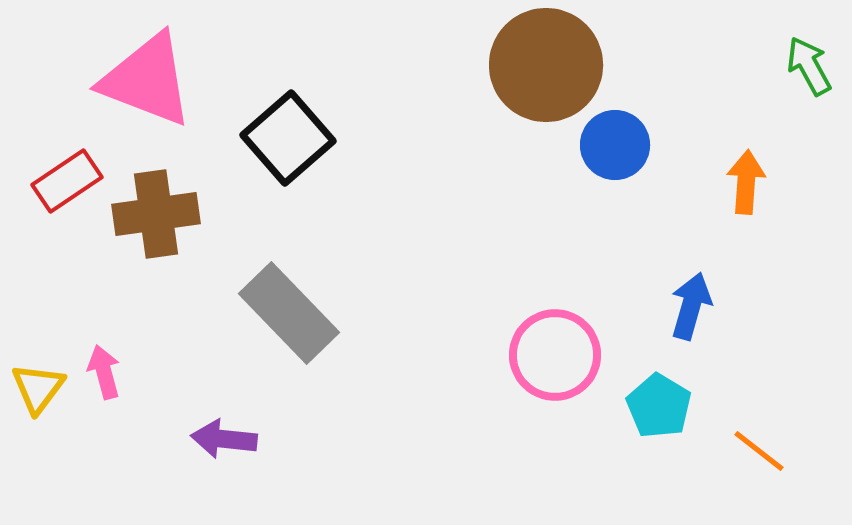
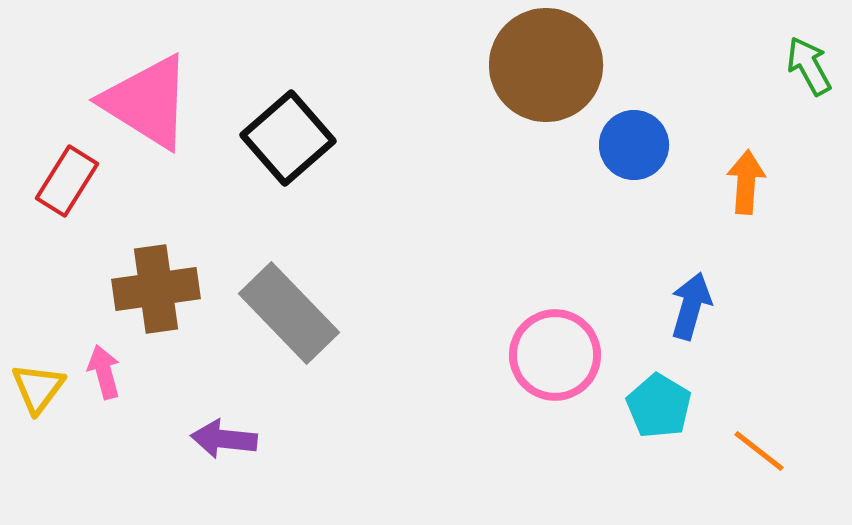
pink triangle: moved 22 px down; rotated 11 degrees clockwise
blue circle: moved 19 px right
red rectangle: rotated 24 degrees counterclockwise
brown cross: moved 75 px down
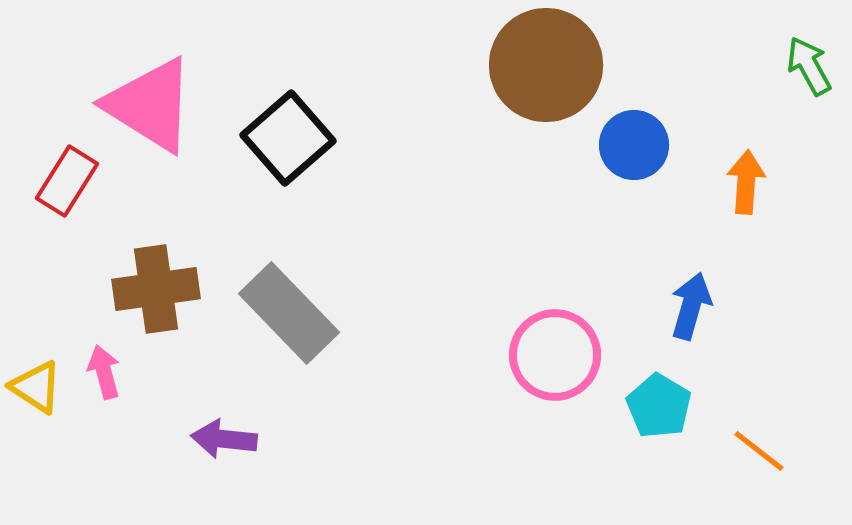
pink triangle: moved 3 px right, 3 px down
yellow triangle: moved 2 px left, 1 px up; rotated 34 degrees counterclockwise
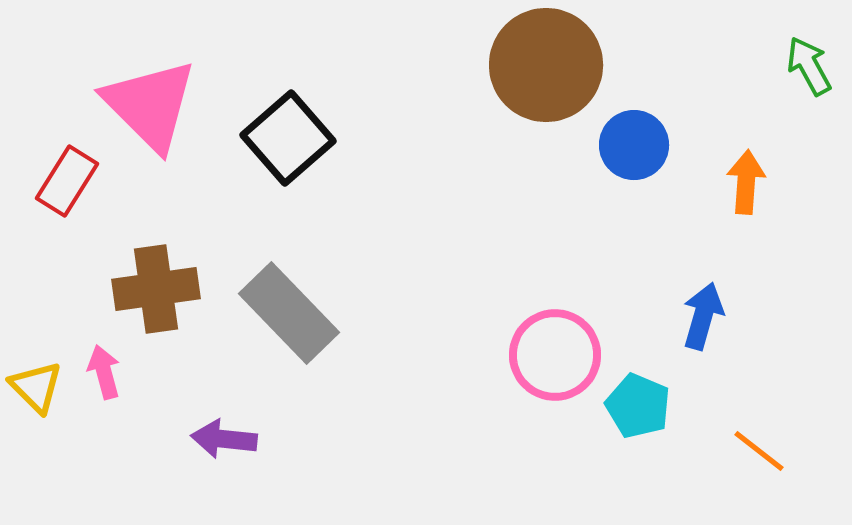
pink triangle: rotated 13 degrees clockwise
blue arrow: moved 12 px right, 10 px down
yellow triangle: rotated 12 degrees clockwise
cyan pentagon: moved 21 px left; rotated 8 degrees counterclockwise
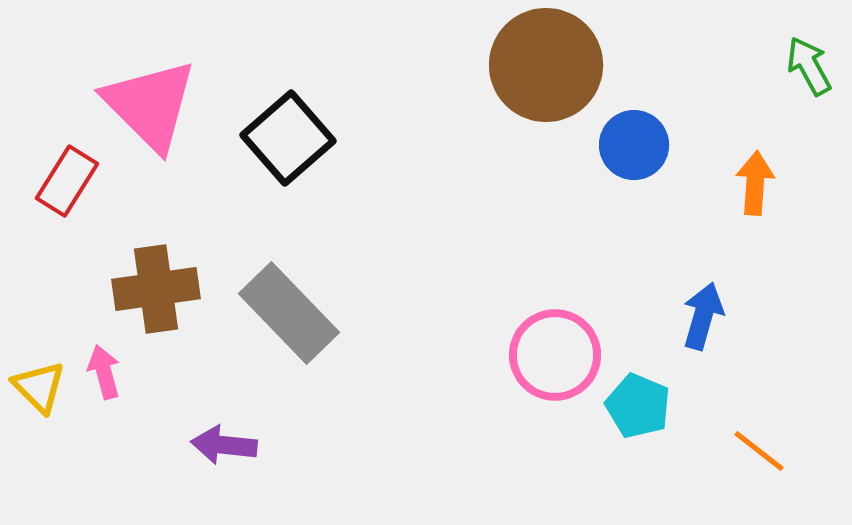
orange arrow: moved 9 px right, 1 px down
yellow triangle: moved 3 px right
purple arrow: moved 6 px down
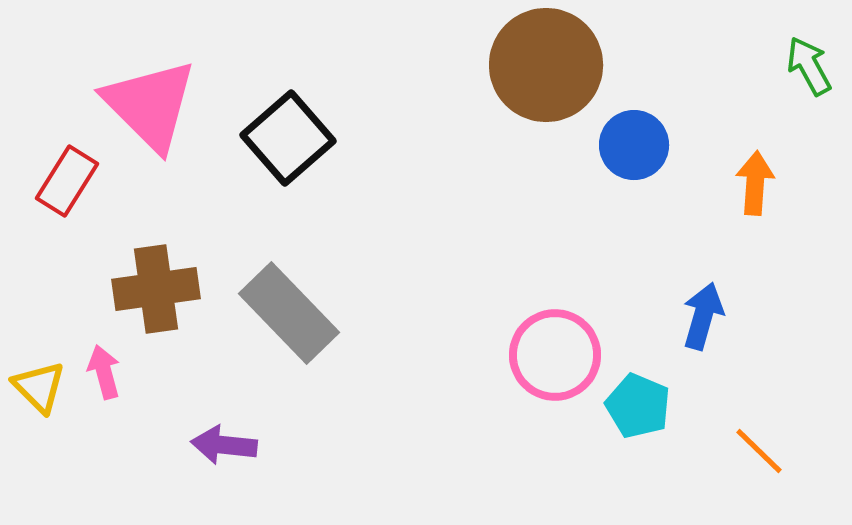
orange line: rotated 6 degrees clockwise
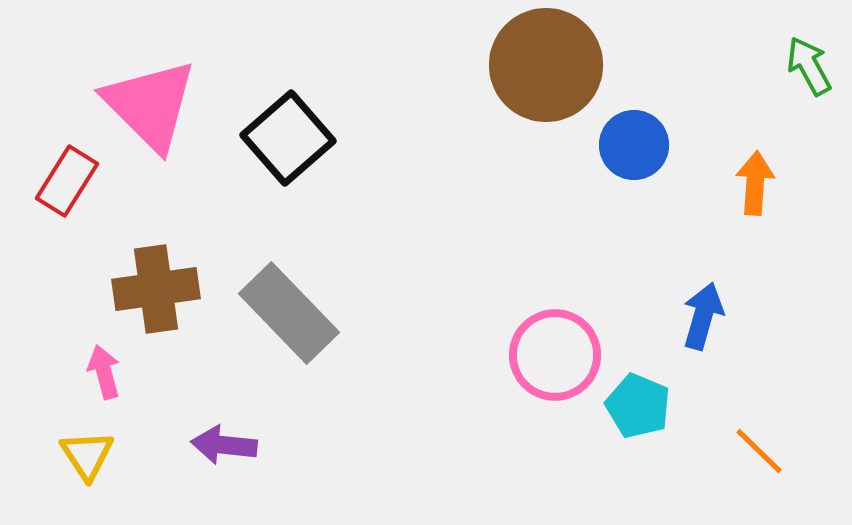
yellow triangle: moved 48 px right, 68 px down; rotated 12 degrees clockwise
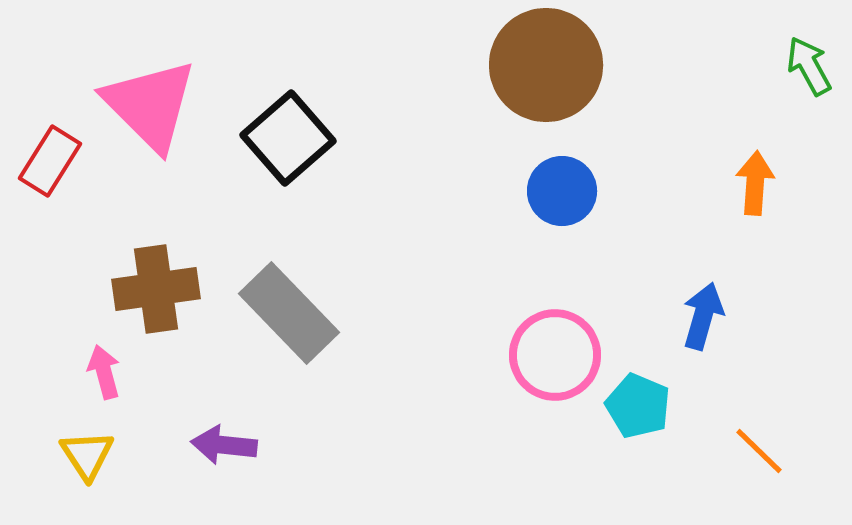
blue circle: moved 72 px left, 46 px down
red rectangle: moved 17 px left, 20 px up
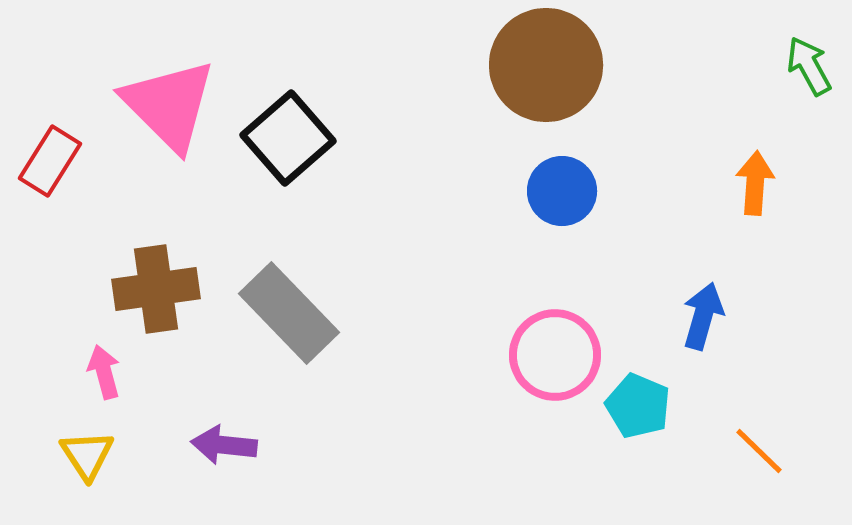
pink triangle: moved 19 px right
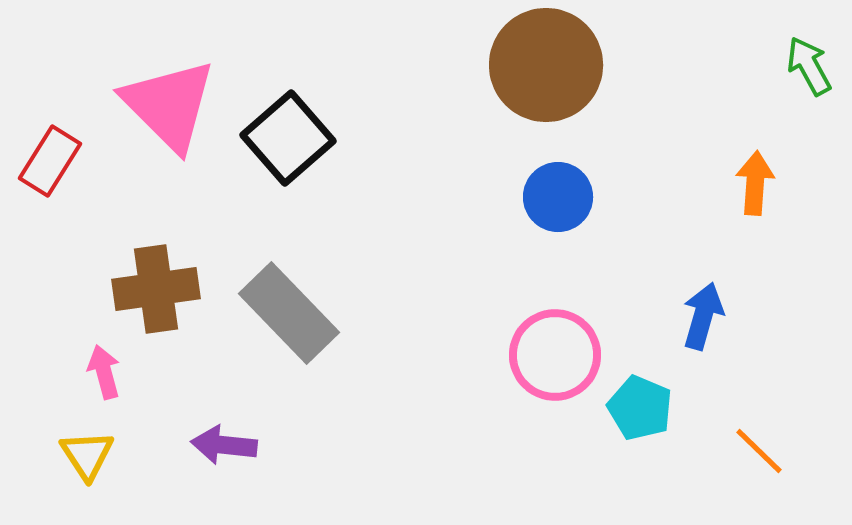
blue circle: moved 4 px left, 6 px down
cyan pentagon: moved 2 px right, 2 px down
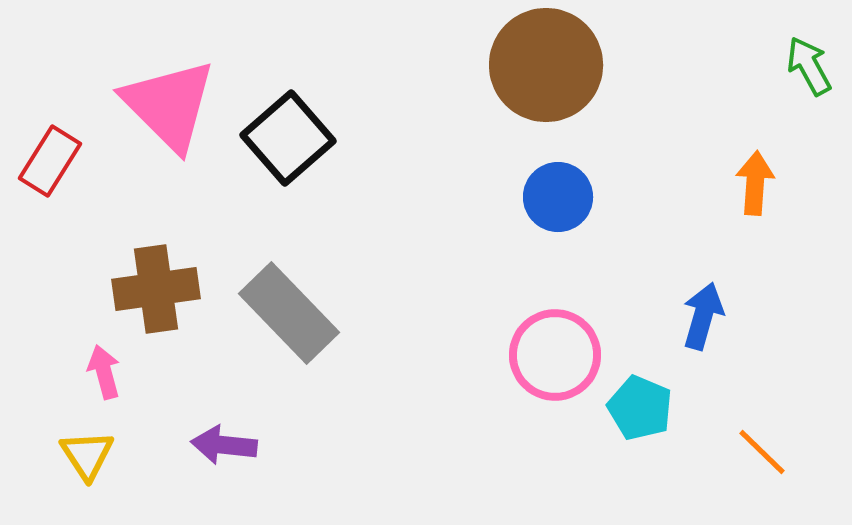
orange line: moved 3 px right, 1 px down
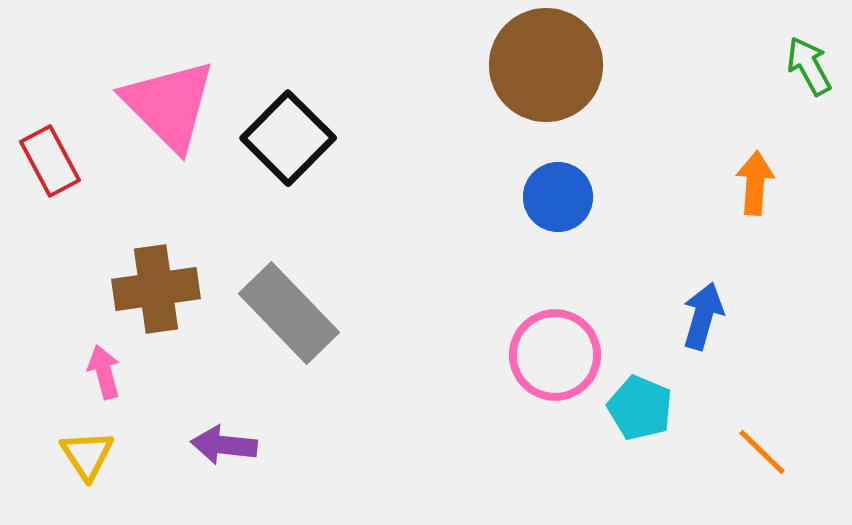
black square: rotated 4 degrees counterclockwise
red rectangle: rotated 60 degrees counterclockwise
